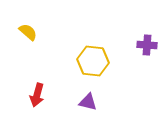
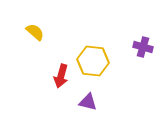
yellow semicircle: moved 7 px right
purple cross: moved 4 px left, 2 px down; rotated 12 degrees clockwise
red arrow: moved 24 px right, 19 px up
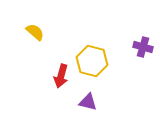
yellow hexagon: moved 1 px left; rotated 8 degrees clockwise
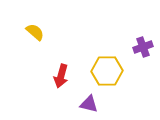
purple cross: rotated 36 degrees counterclockwise
yellow hexagon: moved 15 px right, 10 px down; rotated 16 degrees counterclockwise
purple triangle: moved 1 px right, 2 px down
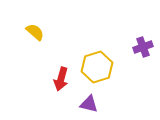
yellow hexagon: moved 10 px left, 4 px up; rotated 16 degrees counterclockwise
red arrow: moved 3 px down
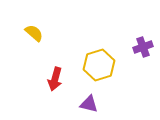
yellow semicircle: moved 1 px left, 1 px down
yellow hexagon: moved 2 px right, 2 px up
red arrow: moved 6 px left
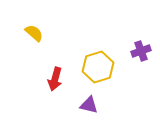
purple cross: moved 2 px left, 4 px down
yellow hexagon: moved 1 px left, 2 px down
purple triangle: moved 1 px down
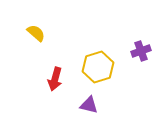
yellow semicircle: moved 2 px right
